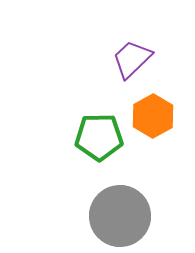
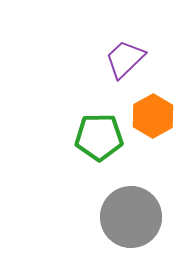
purple trapezoid: moved 7 px left
gray circle: moved 11 px right, 1 px down
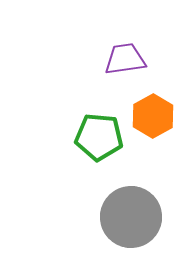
purple trapezoid: rotated 36 degrees clockwise
green pentagon: rotated 6 degrees clockwise
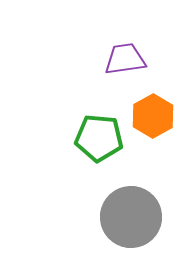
green pentagon: moved 1 px down
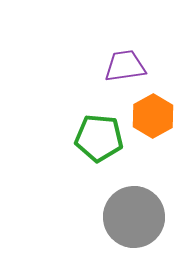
purple trapezoid: moved 7 px down
gray circle: moved 3 px right
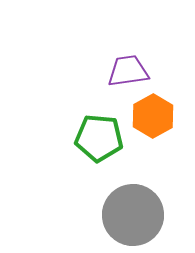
purple trapezoid: moved 3 px right, 5 px down
gray circle: moved 1 px left, 2 px up
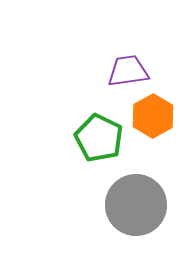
green pentagon: rotated 21 degrees clockwise
gray circle: moved 3 px right, 10 px up
